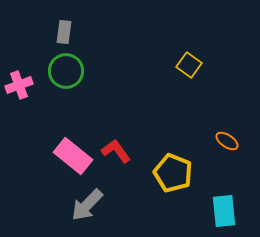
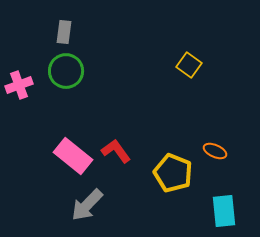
orange ellipse: moved 12 px left, 10 px down; rotated 10 degrees counterclockwise
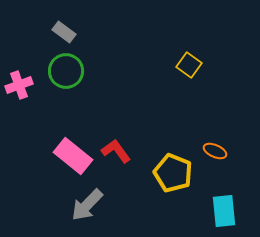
gray rectangle: rotated 60 degrees counterclockwise
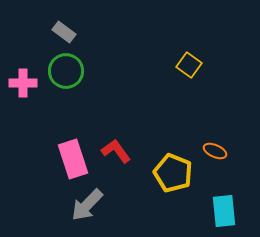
pink cross: moved 4 px right, 2 px up; rotated 20 degrees clockwise
pink rectangle: moved 3 px down; rotated 33 degrees clockwise
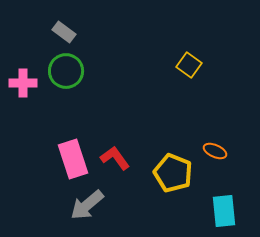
red L-shape: moved 1 px left, 7 px down
gray arrow: rotated 6 degrees clockwise
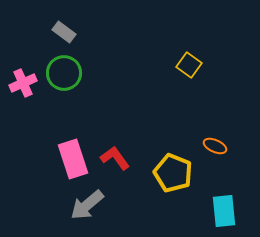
green circle: moved 2 px left, 2 px down
pink cross: rotated 24 degrees counterclockwise
orange ellipse: moved 5 px up
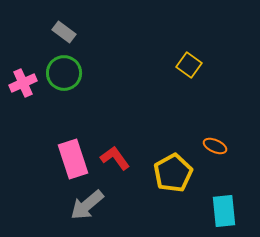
yellow pentagon: rotated 21 degrees clockwise
